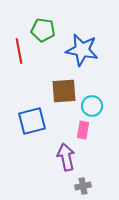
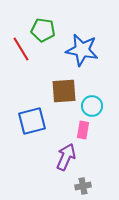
red line: moved 2 px right, 2 px up; rotated 20 degrees counterclockwise
purple arrow: rotated 36 degrees clockwise
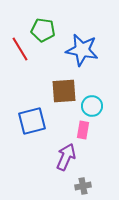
red line: moved 1 px left
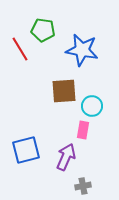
blue square: moved 6 px left, 29 px down
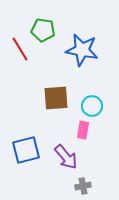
brown square: moved 8 px left, 7 px down
purple arrow: rotated 116 degrees clockwise
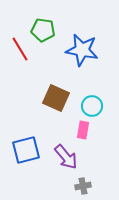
brown square: rotated 28 degrees clockwise
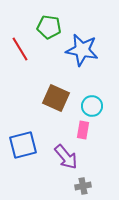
green pentagon: moved 6 px right, 3 px up
blue square: moved 3 px left, 5 px up
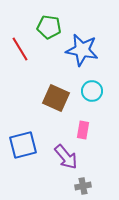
cyan circle: moved 15 px up
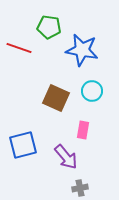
red line: moved 1 px left, 1 px up; rotated 40 degrees counterclockwise
gray cross: moved 3 px left, 2 px down
